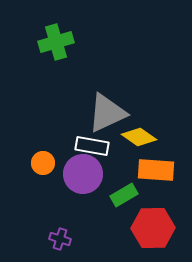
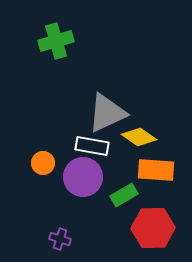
green cross: moved 1 px up
purple circle: moved 3 px down
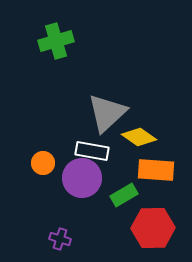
gray triangle: rotated 18 degrees counterclockwise
white rectangle: moved 5 px down
purple circle: moved 1 px left, 1 px down
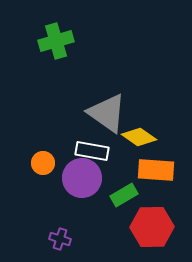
gray triangle: rotated 42 degrees counterclockwise
red hexagon: moved 1 px left, 1 px up
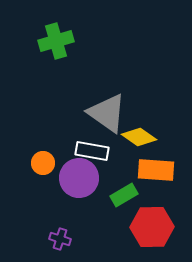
purple circle: moved 3 px left
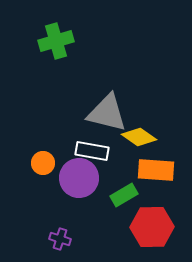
gray triangle: rotated 21 degrees counterclockwise
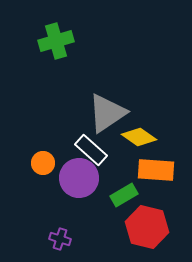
gray triangle: rotated 48 degrees counterclockwise
white rectangle: moved 1 px left, 1 px up; rotated 32 degrees clockwise
red hexagon: moved 5 px left; rotated 15 degrees clockwise
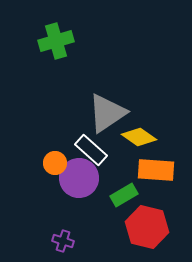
orange circle: moved 12 px right
purple cross: moved 3 px right, 2 px down
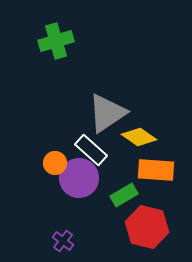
purple cross: rotated 20 degrees clockwise
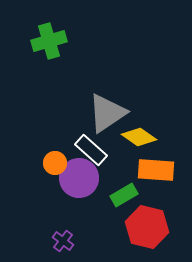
green cross: moved 7 px left
